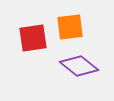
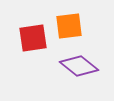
orange square: moved 1 px left, 1 px up
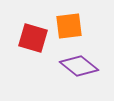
red square: rotated 24 degrees clockwise
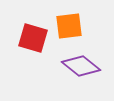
purple diamond: moved 2 px right
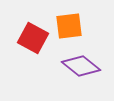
red square: rotated 12 degrees clockwise
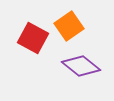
orange square: rotated 28 degrees counterclockwise
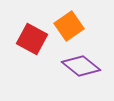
red square: moved 1 px left, 1 px down
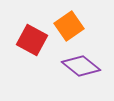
red square: moved 1 px down
